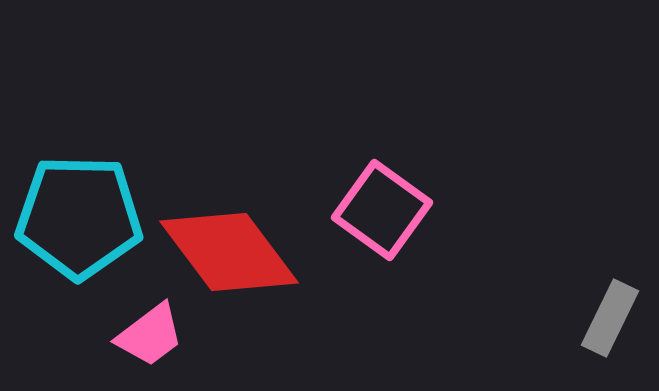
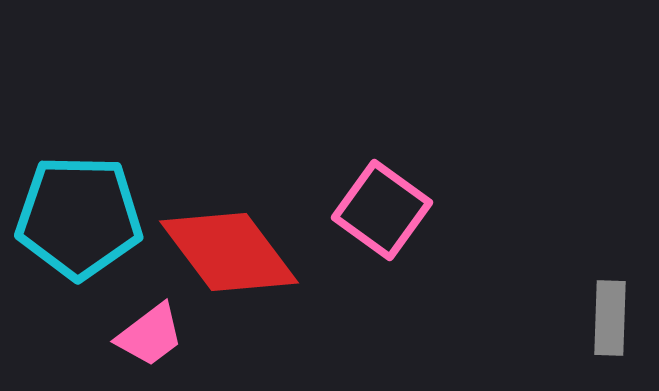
gray rectangle: rotated 24 degrees counterclockwise
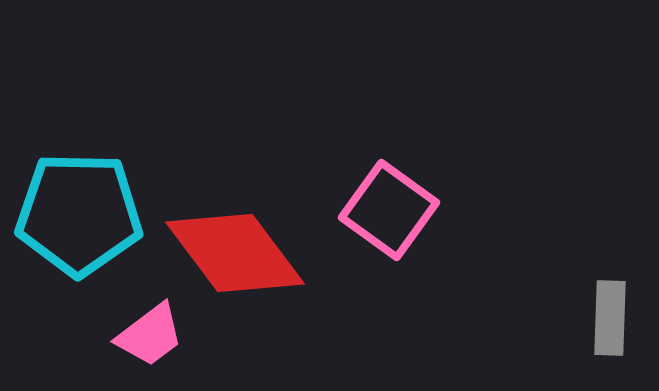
pink square: moved 7 px right
cyan pentagon: moved 3 px up
red diamond: moved 6 px right, 1 px down
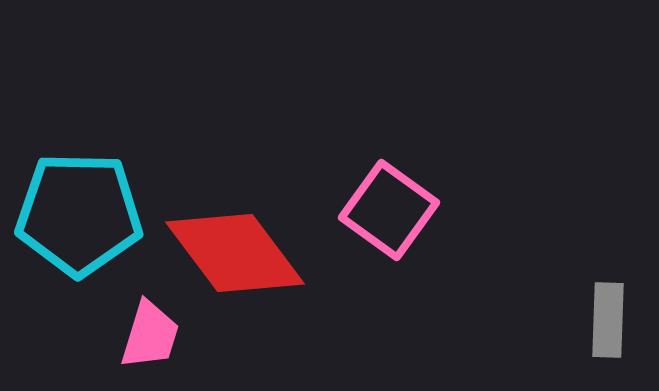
gray rectangle: moved 2 px left, 2 px down
pink trapezoid: rotated 36 degrees counterclockwise
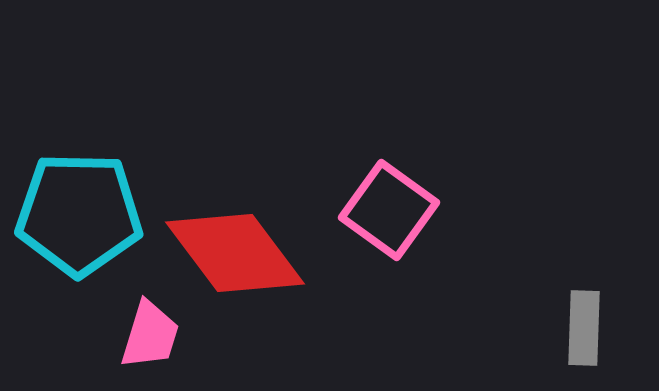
gray rectangle: moved 24 px left, 8 px down
